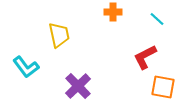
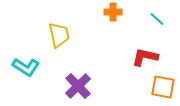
red L-shape: rotated 40 degrees clockwise
cyan L-shape: rotated 20 degrees counterclockwise
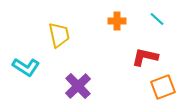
orange cross: moved 4 px right, 9 px down
orange square: rotated 30 degrees counterclockwise
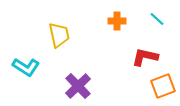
orange square: moved 1 px up
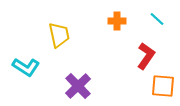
red L-shape: moved 1 px right, 1 px up; rotated 112 degrees clockwise
orange square: rotated 25 degrees clockwise
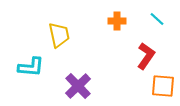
cyan L-shape: moved 5 px right; rotated 28 degrees counterclockwise
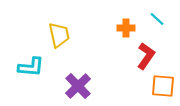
orange cross: moved 9 px right, 7 px down
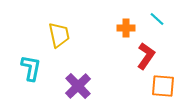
cyan L-shape: moved 1 px down; rotated 84 degrees counterclockwise
